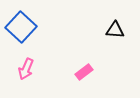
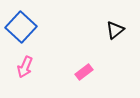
black triangle: rotated 42 degrees counterclockwise
pink arrow: moved 1 px left, 2 px up
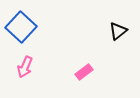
black triangle: moved 3 px right, 1 px down
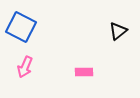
blue square: rotated 16 degrees counterclockwise
pink rectangle: rotated 36 degrees clockwise
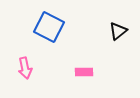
blue square: moved 28 px right
pink arrow: moved 1 px down; rotated 35 degrees counterclockwise
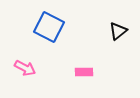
pink arrow: rotated 50 degrees counterclockwise
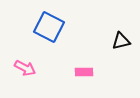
black triangle: moved 3 px right, 10 px down; rotated 24 degrees clockwise
